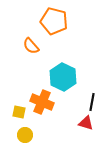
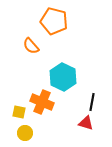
yellow circle: moved 2 px up
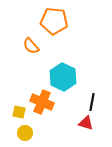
orange pentagon: rotated 8 degrees counterclockwise
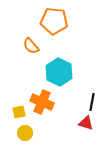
cyan hexagon: moved 4 px left, 5 px up
yellow square: rotated 24 degrees counterclockwise
